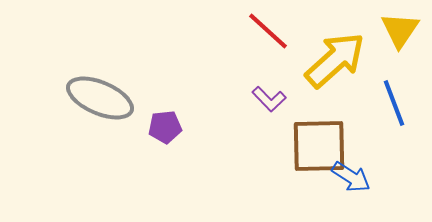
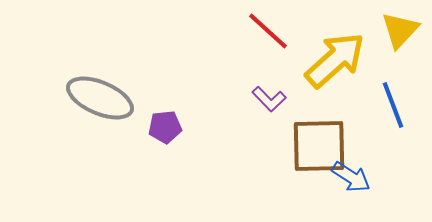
yellow triangle: rotated 9 degrees clockwise
blue line: moved 1 px left, 2 px down
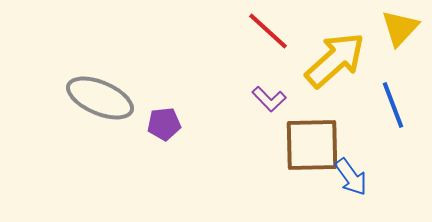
yellow triangle: moved 2 px up
purple pentagon: moved 1 px left, 3 px up
brown square: moved 7 px left, 1 px up
blue arrow: rotated 21 degrees clockwise
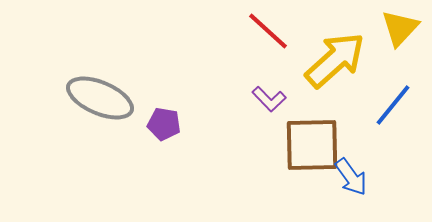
blue line: rotated 60 degrees clockwise
purple pentagon: rotated 16 degrees clockwise
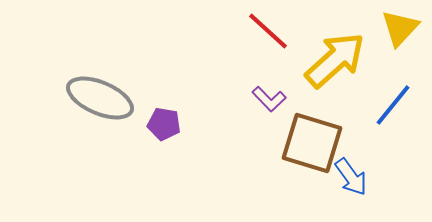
brown square: moved 2 px up; rotated 18 degrees clockwise
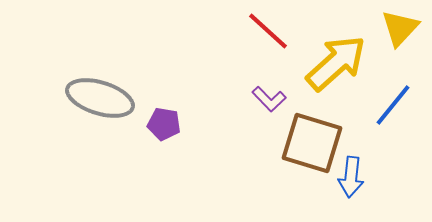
yellow arrow: moved 1 px right, 3 px down
gray ellipse: rotated 6 degrees counterclockwise
blue arrow: rotated 42 degrees clockwise
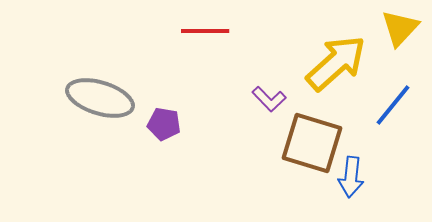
red line: moved 63 px left; rotated 42 degrees counterclockwise
